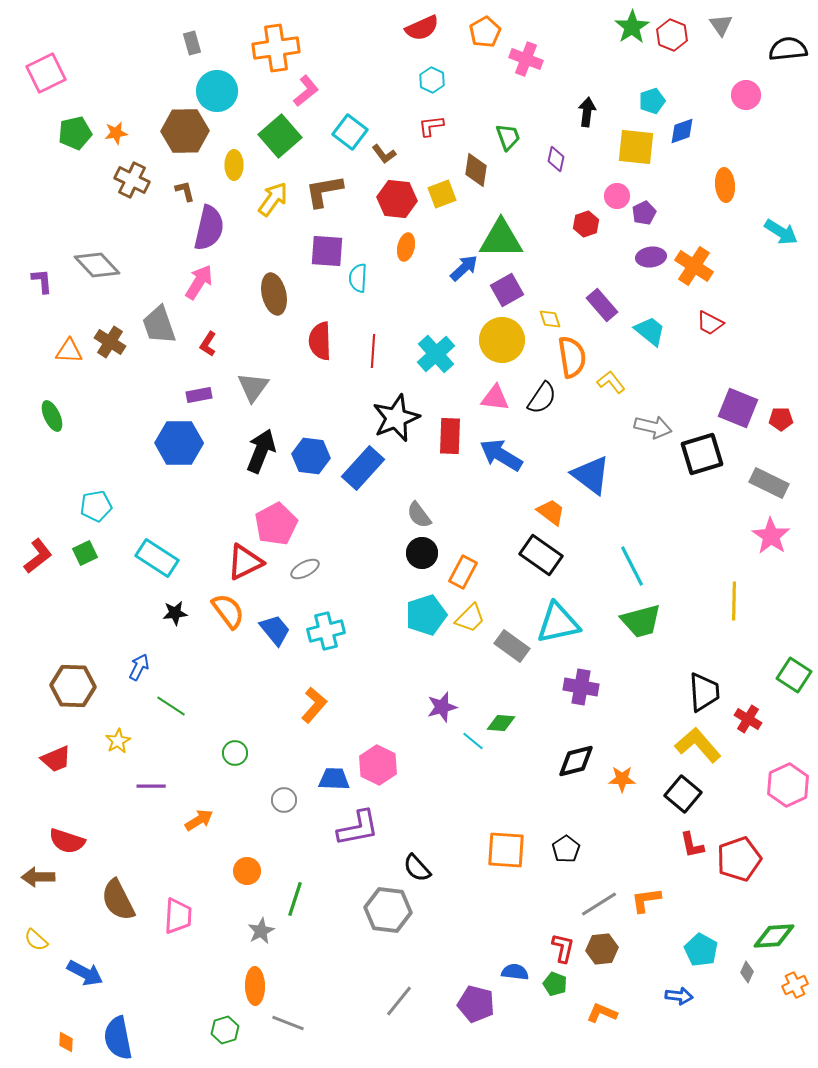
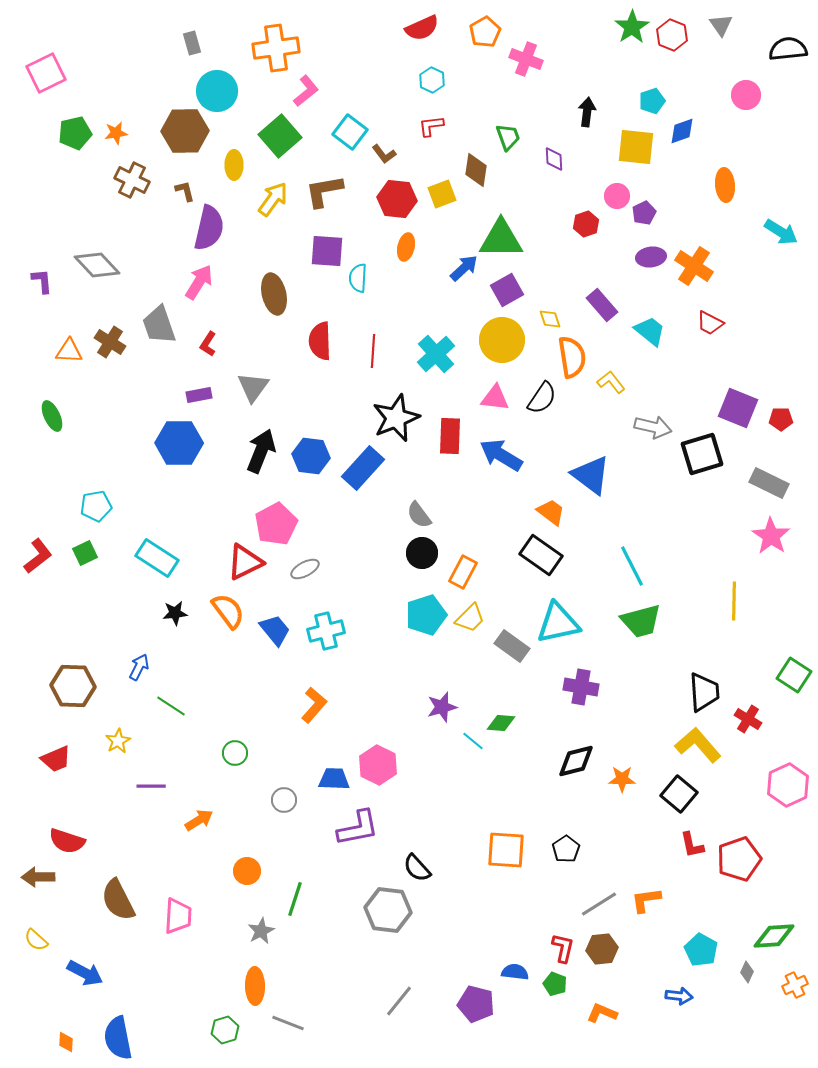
purple diamond at (556, 159): moved 2 px left; rotated 15 degrees counterclockwise
black square at (683, 794): moved 4 px left
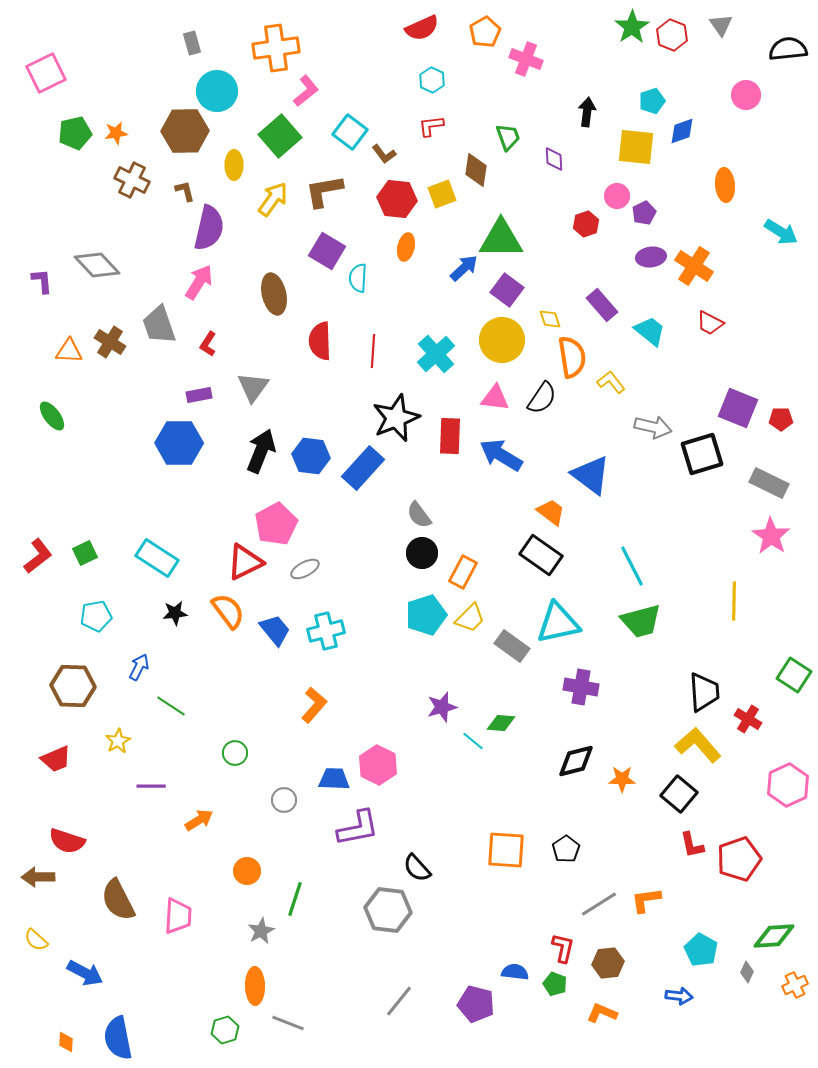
purple square at (327, 251): rotated 27 degrees clockwise
purple square at (507, 290): rotated 24 degrees counterclockwise
green ellipse at (52, 416): rotated 12 degrees counterclockwise
cyan pentagon at (96, 506): moved 110 px down
brown hexagon at (602, 949): moved 6 px right, 14 px down
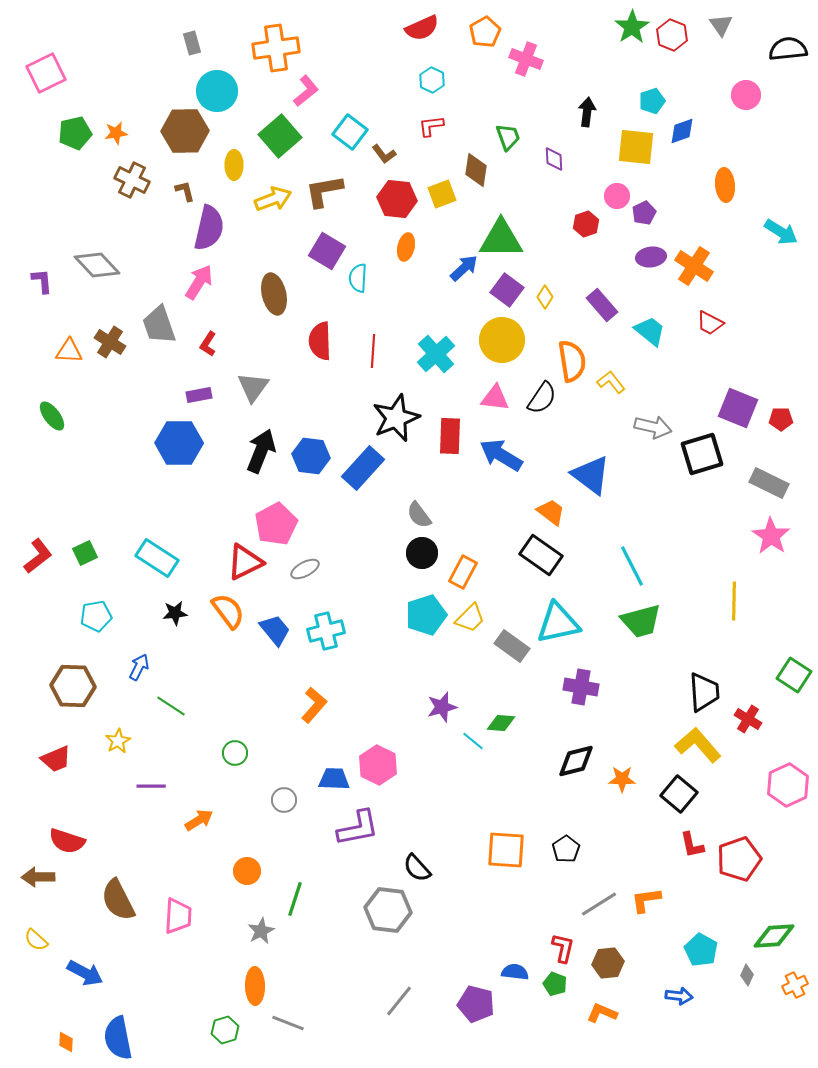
yellow arrow at (273, 199): rotated 33 degrees clockwise
yellow diamond at (550, 319): moved 5 px left, 22 px up; rotated 50 degrees clockwise
orange semicircle at (572, 357): moved 4 px down
gray diamond at (747, 972): moved 3 px down
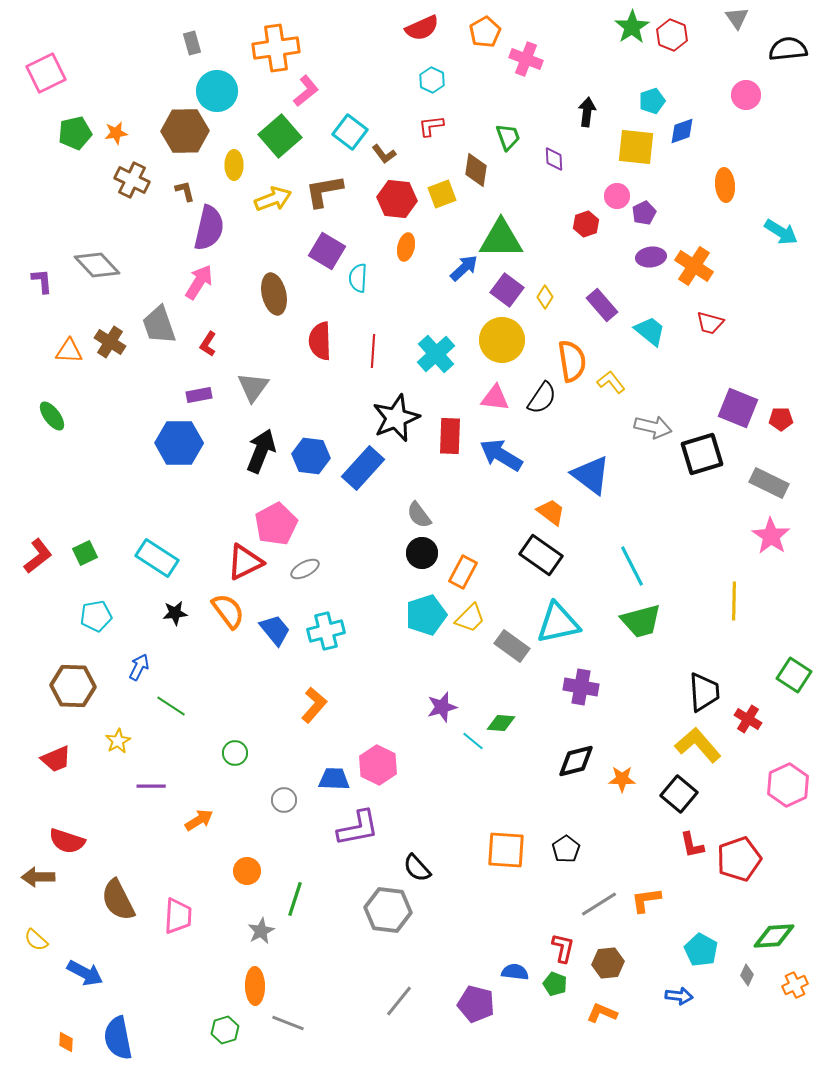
gray triangle at (721, 25): moved 16 px right, 7 px up
red trapezoid at (710, 323): rotated 12 degrees counterclockwise
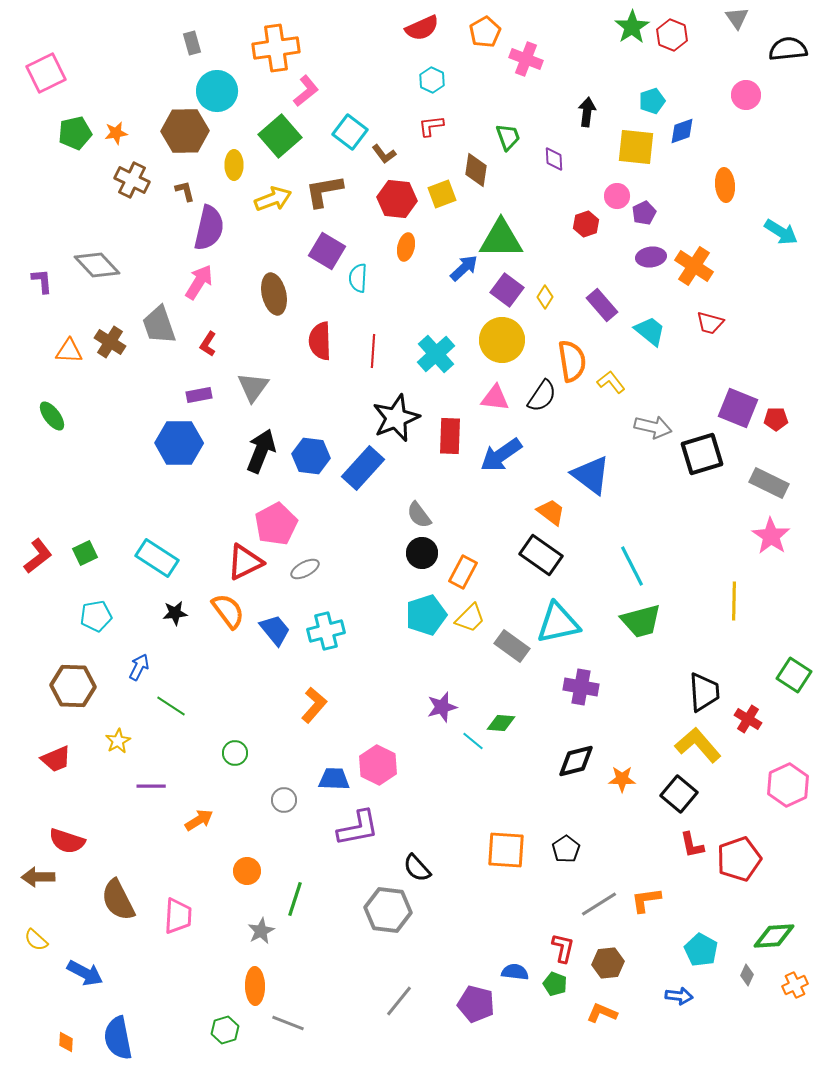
black semicircle at (542, 398): moved 2 px up
red pentagon at (781, 419): moved 5 px left
blue arrow at (501, 455): rotated 66 degrees counterclockwise
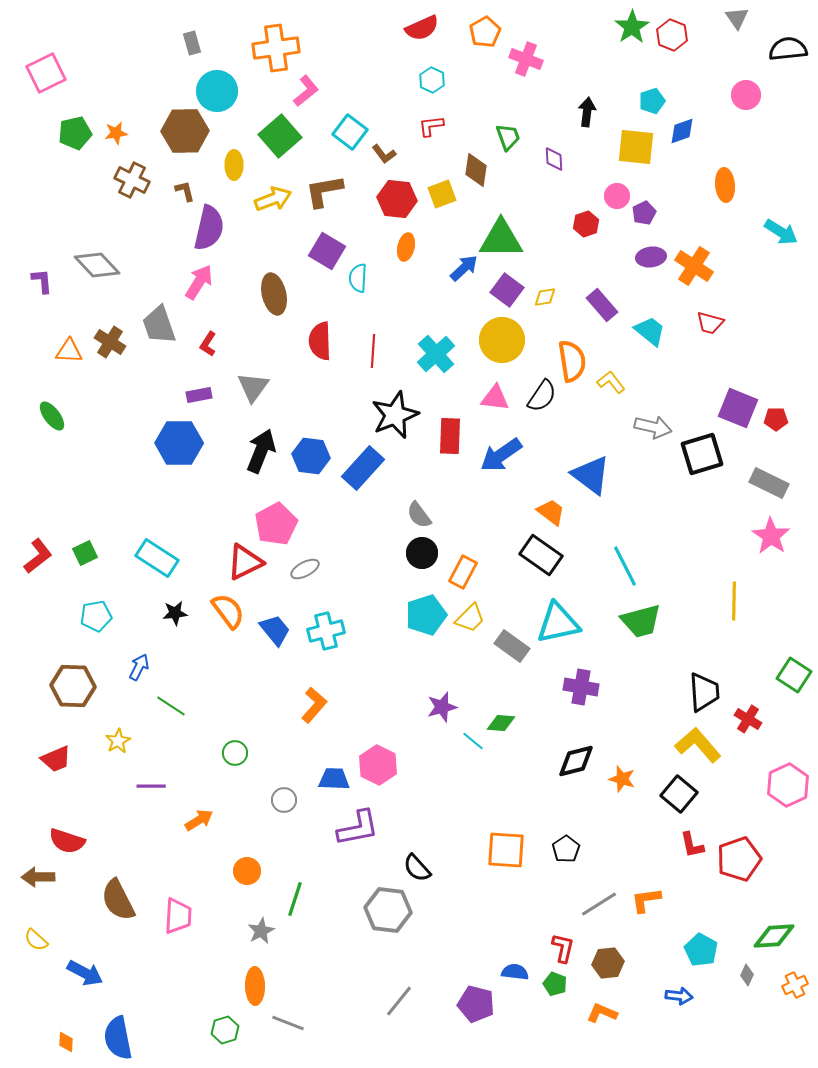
yellow diamond at (545, 297): rotated 50 degrees clockwise
black star at (396, 418): moved 1 px left, 3 px up
cyan line at (632, 566): moved 7 px left
orange star at (622, 779): rotated 16 degrees clockwise
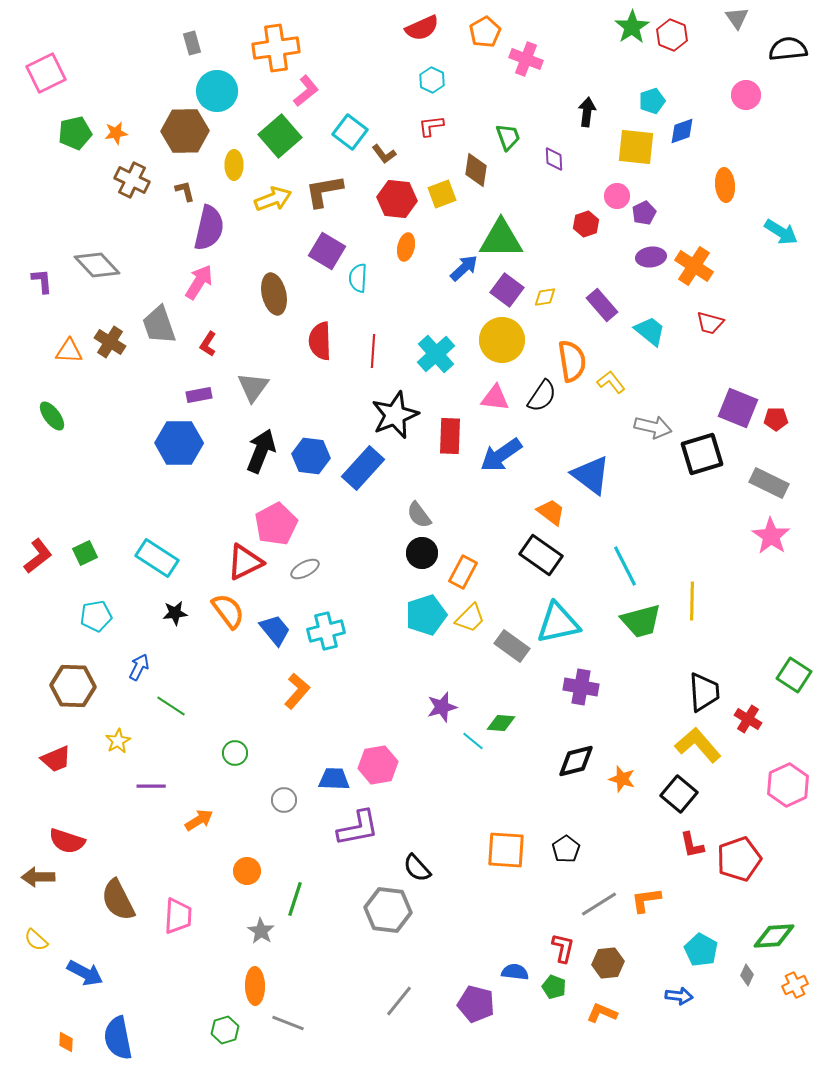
yellow line at (734, 601): moved 42 px left
orange L-shape at (314, 705): moved 17 px left, 14 px up
pink hexagon at (378, 765): rotated 24 degrees clockwise
gray star at (261, 931): rotated 12 degrees counterclockwise
green pentagon at (555, 984): moved 1 px left, 3 px down
